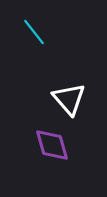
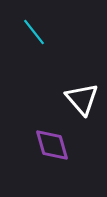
white triangle: moved 13 px right
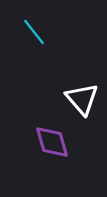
purple diamond: moved 3 px up
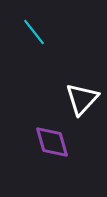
white triangle: rotated 24 degrees clockwise
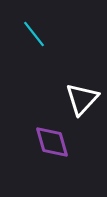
cyan line: moved 2 px down
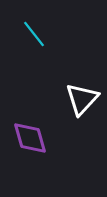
purple diamond: moved 22 px left, 4 px up
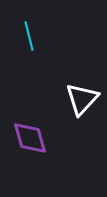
cyan line: moved 5 px left, 2 px down; rotated 24 degrees clockwise
